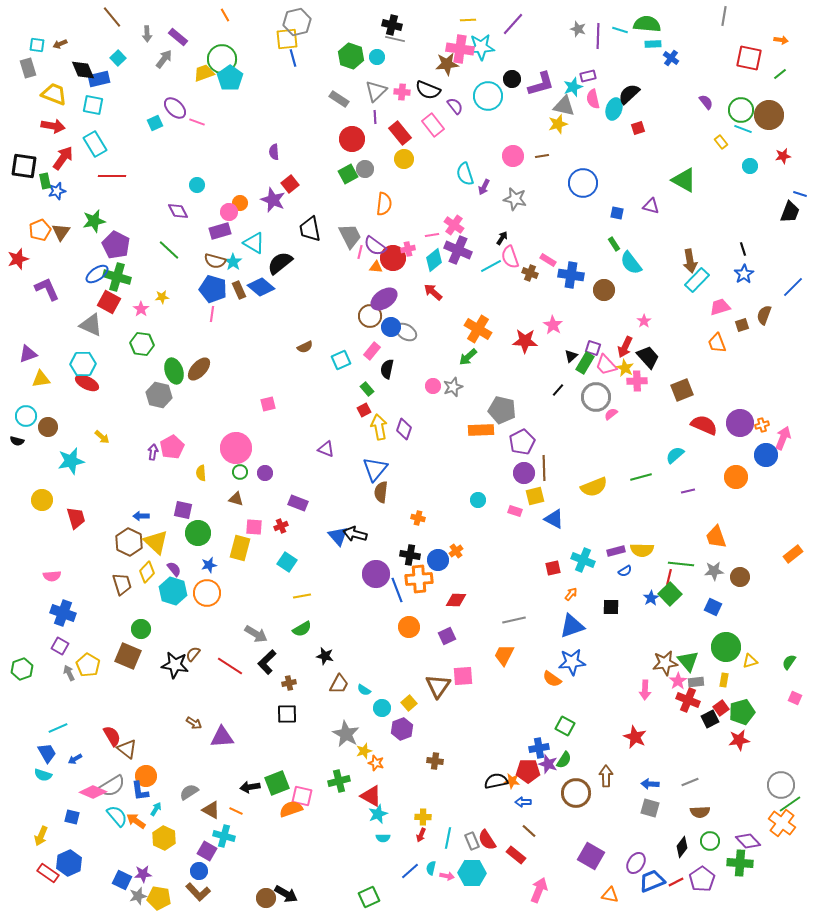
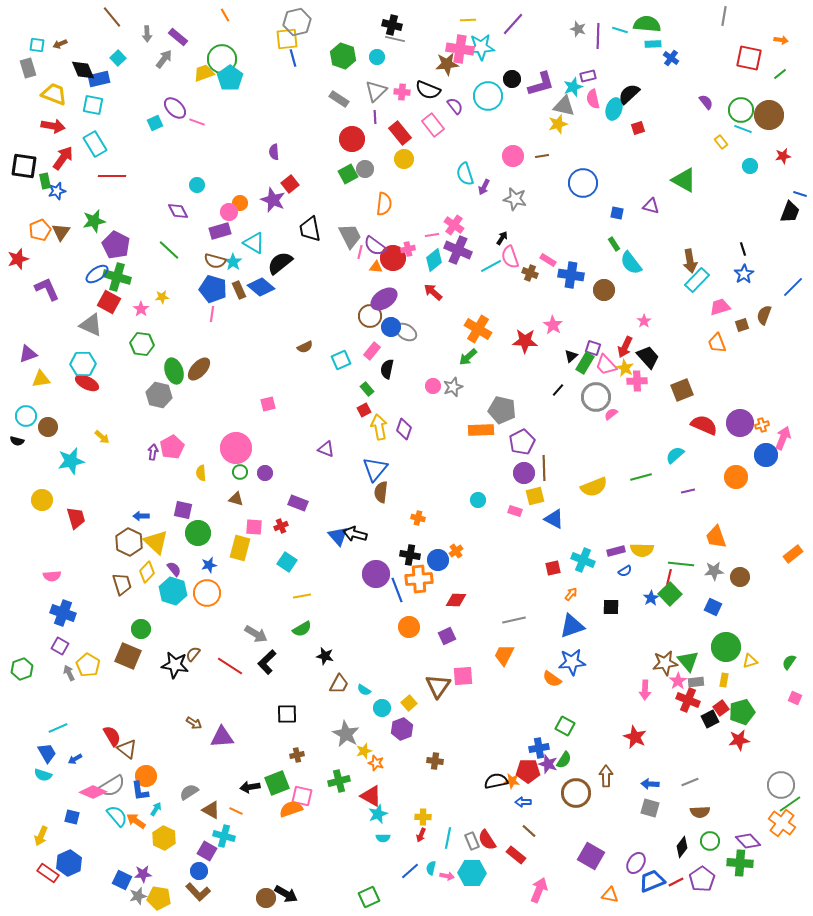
green hexagon at (351, 56): moved 8 px left
brown cross at (289, 683): moved 8 px right, 72 px down
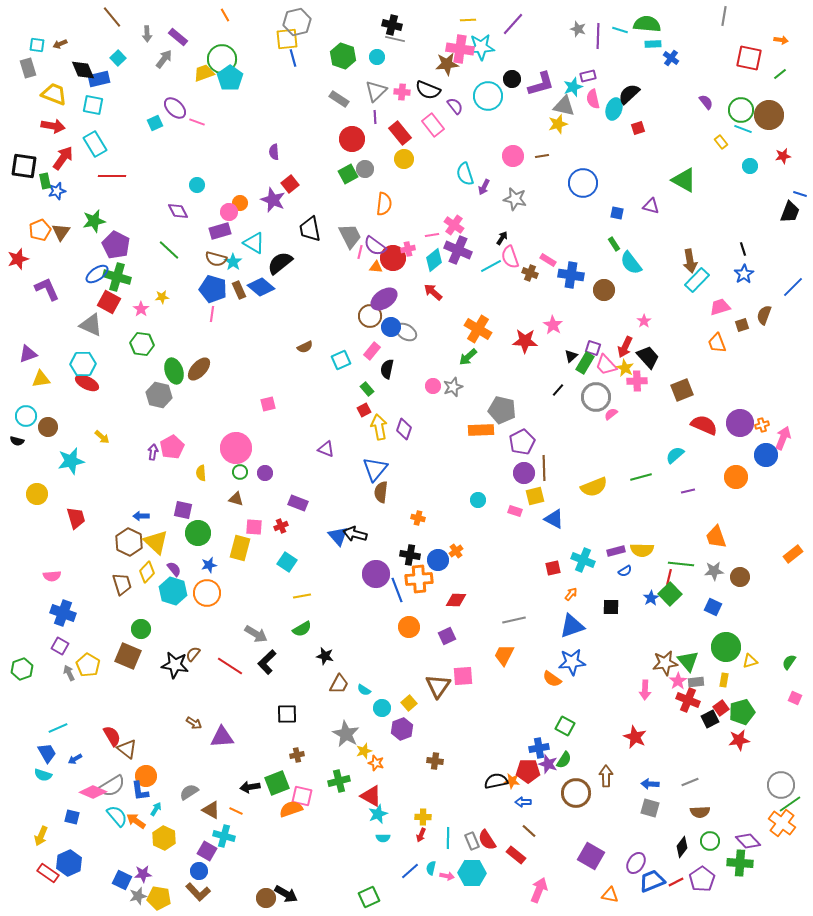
brown semicircle at (215, 261): moved 1 px right, 2 px up
yellow circle at (42, 500): moved 5 px left, 6 px up
cyan line at (448, 838): rotated 10 degrees counterclockwise
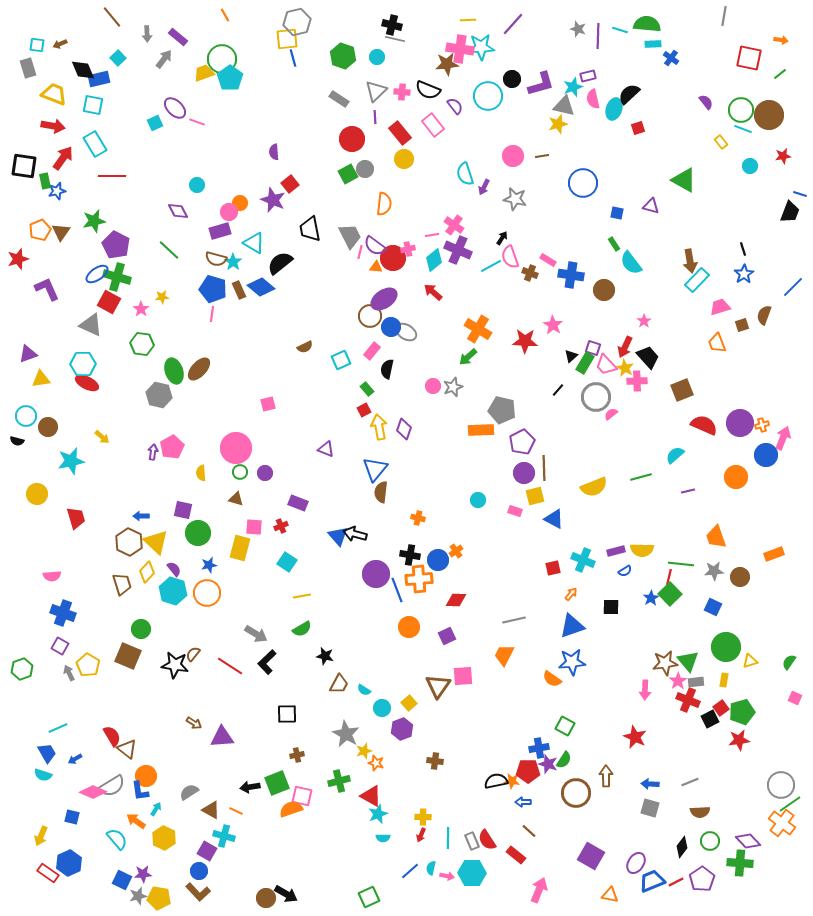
orange rectangle at (793, 554): moved 19 px left; rotated 18 degrees clockwise
cyan semicircle at (117, 816): moved 23 px down
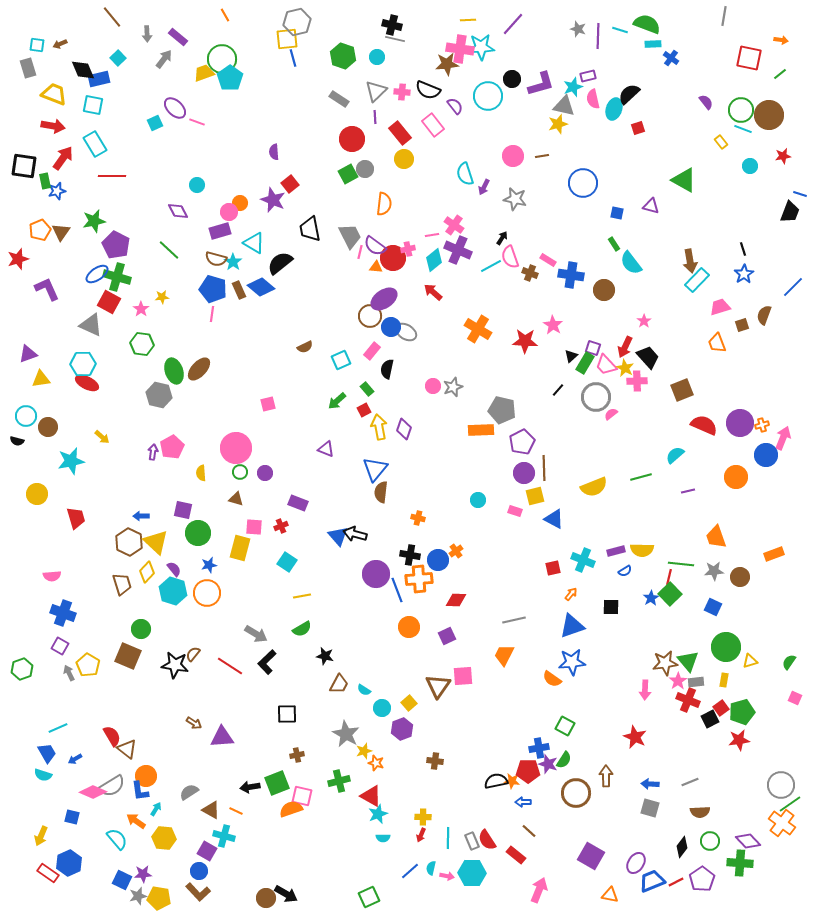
green semicircle at (647, 24): rotated 16 degrees clockwise
green arrow at (468, 357): moved 131 px left, 44 px down
yellow hexagon at (164, 838): rotated 20 degrees counterclockwise
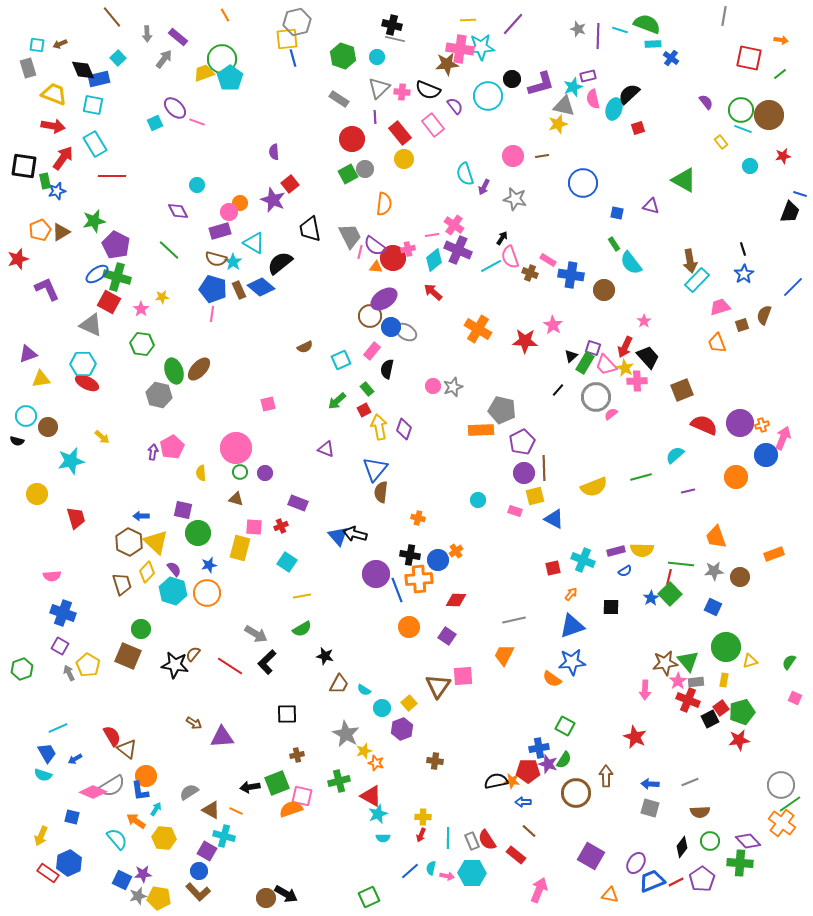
gray triangle at (376, 91): moved 3 px right, 3 px up
brown triangle at (61, 232): rotated 24 degrees clockwise
purple square at (447, 636): rotated 30 degrees counterclockwise
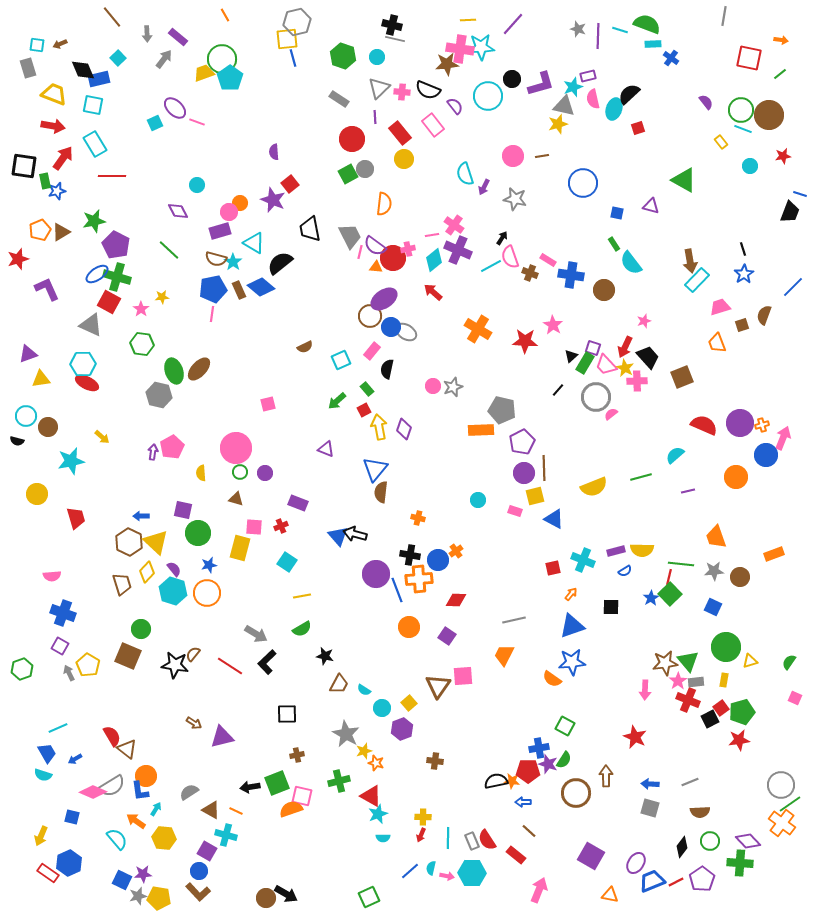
blue pentagon at (213, 289): rotated 28 degrees counterclockwise
pink star at (644, 321): rotated 16 degrees clockwise
brown square at (682, 390): moved 13 px up
purple triangle at (222, 737): rotated 10 degrees counterclockwise
cyan cross at (224, 836): moved 2 px right, 1 px up
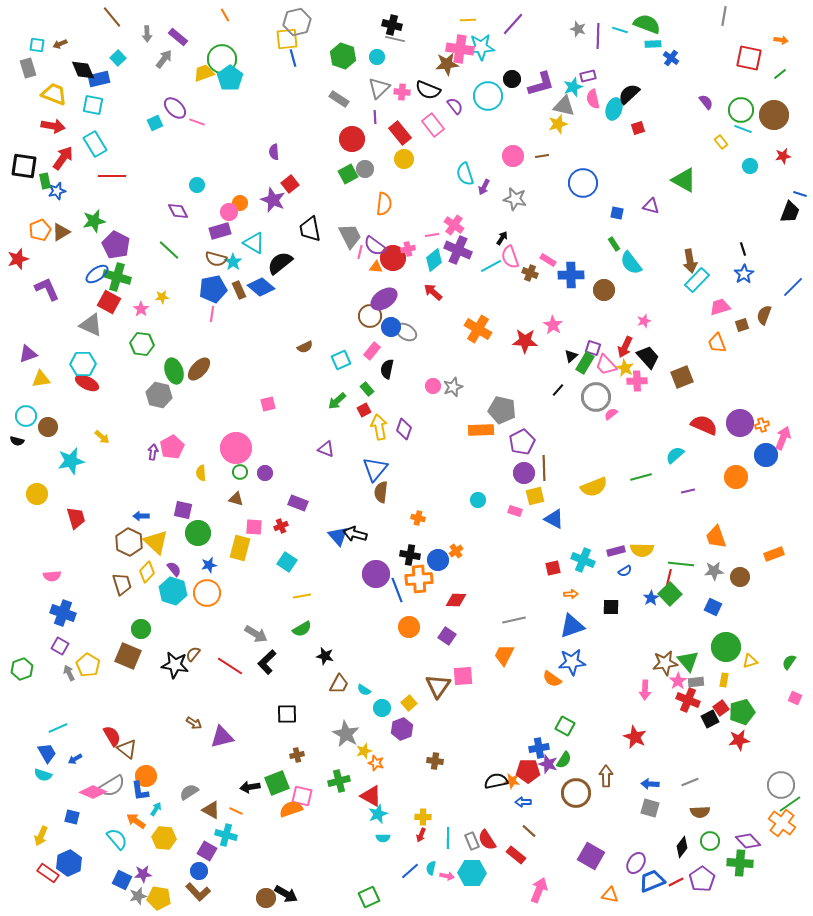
brown circle at (769, 115): moved 5 px right
blue cross at (571, 275): rotated 10 degrees counterclockwise
orange arrow at (571, 594): rotated 48 degrees clockwise
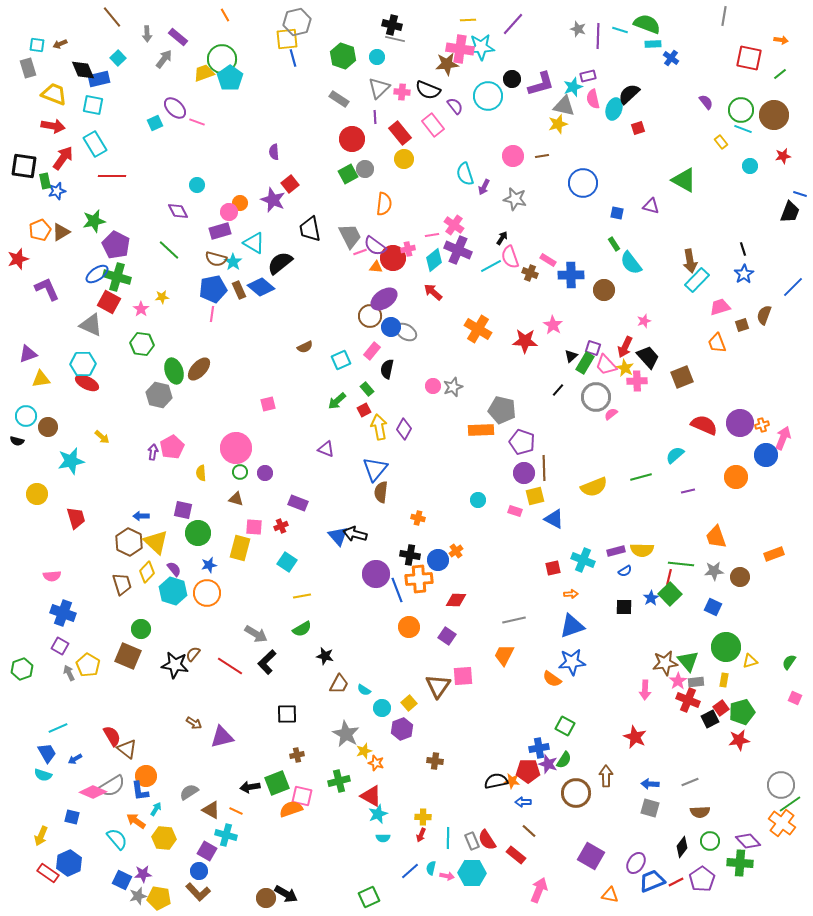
pink line at (360, 252): rotated 56 degrees clockwise
purple diamond at (404, 429): rotated 10 degrees clockwise
purple pentagon at (522, 442): rotated 25 degrees counterclockwise
black square at (611, 607): moved 13 px right
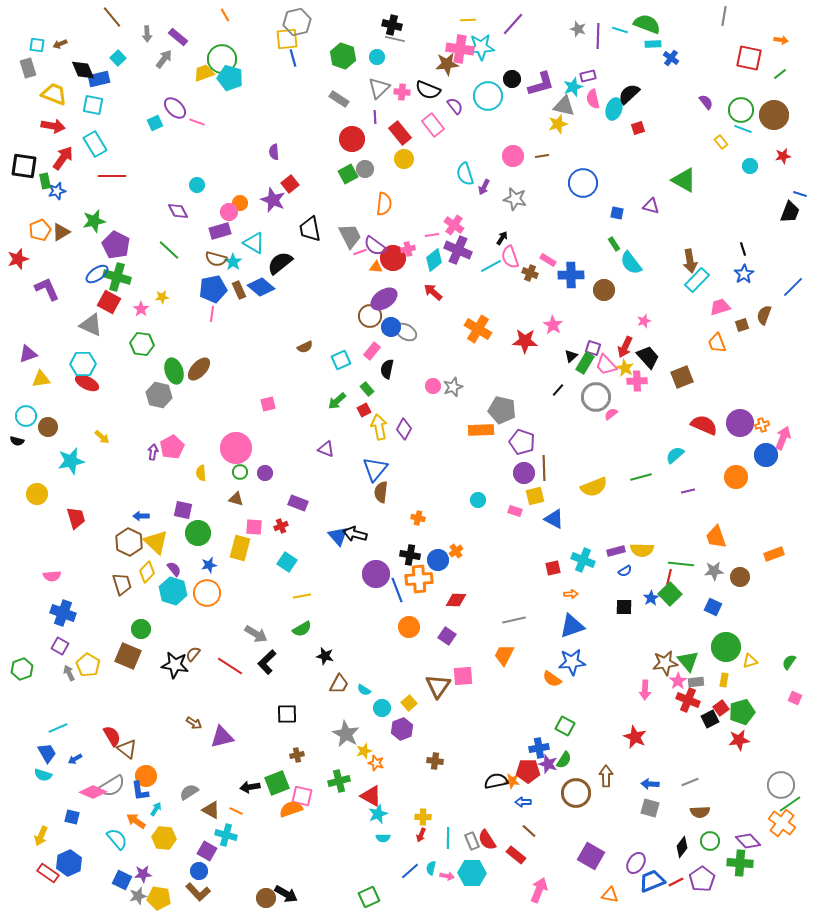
cyan pentagon at (230, 78): rotated 20 degrees counterclockwise
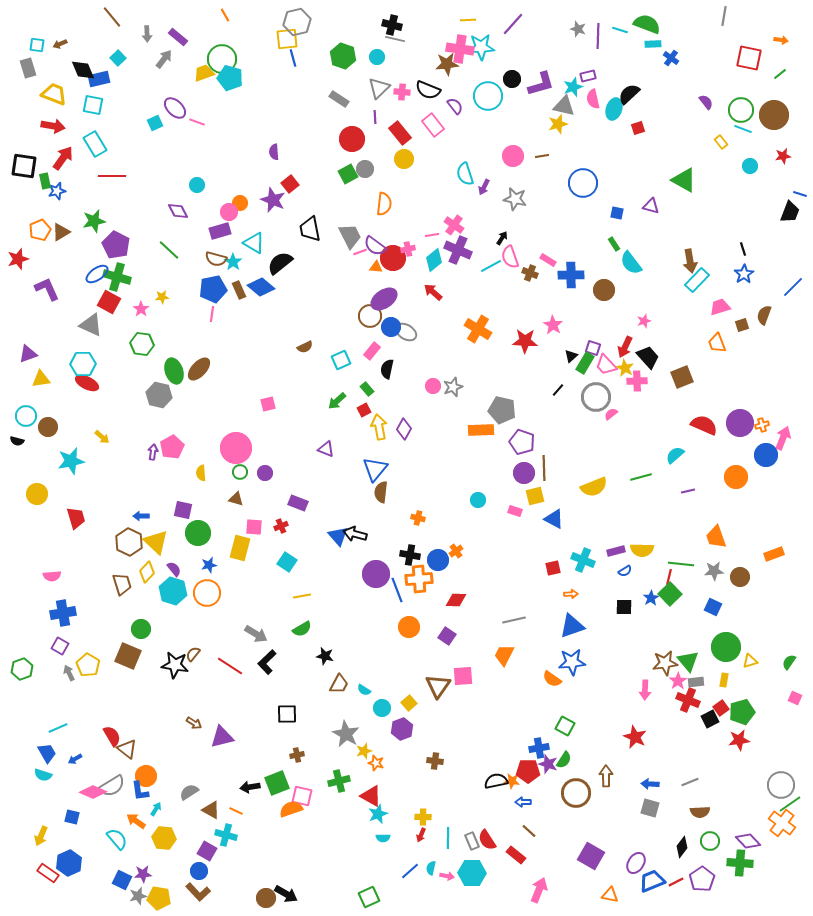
blue cross at (63, 613): rotated 30 degrees counterclockwise
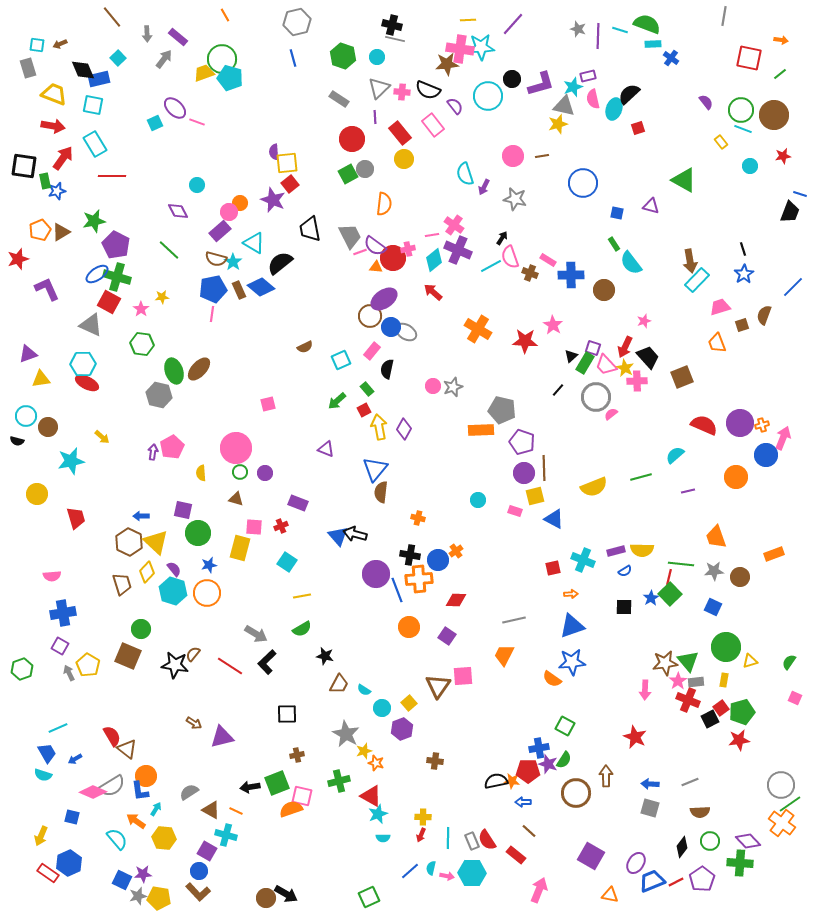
yellow square at (287, 39): moved 124 px down
purple rectangle at (220, 231): rotated 25 degrees counterclockwise
